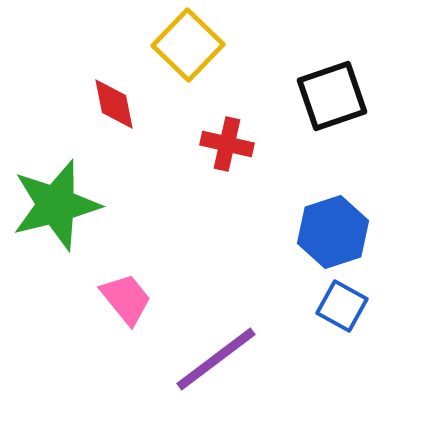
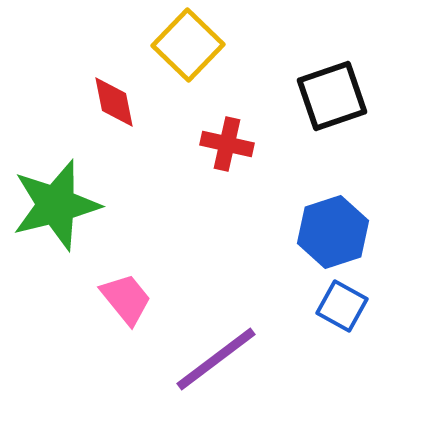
red diamond: moved 2 px up
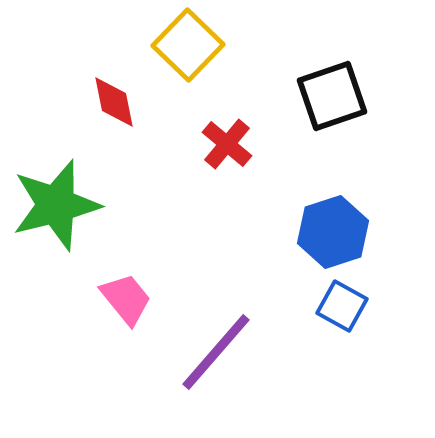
red cross: rotated 27 degrees clockwise
purple line: moved 7 px up; rotated 12 degrees counterclockwise
